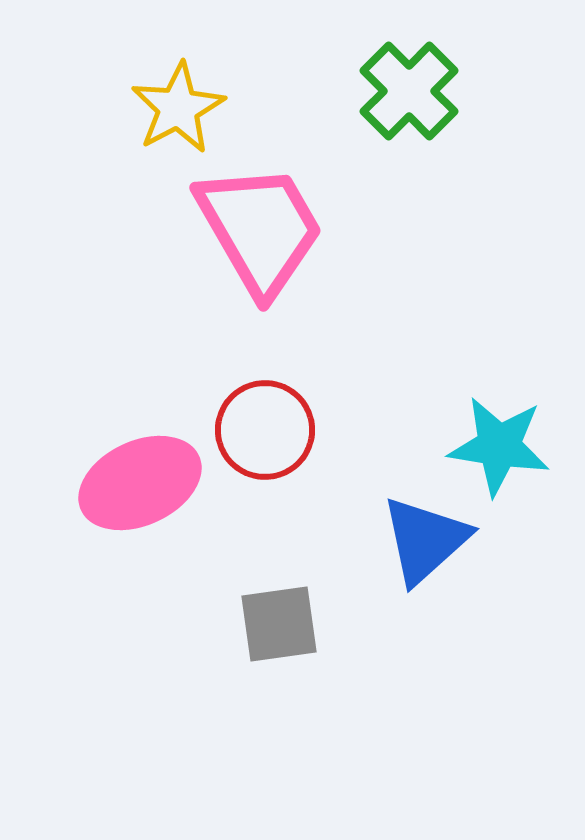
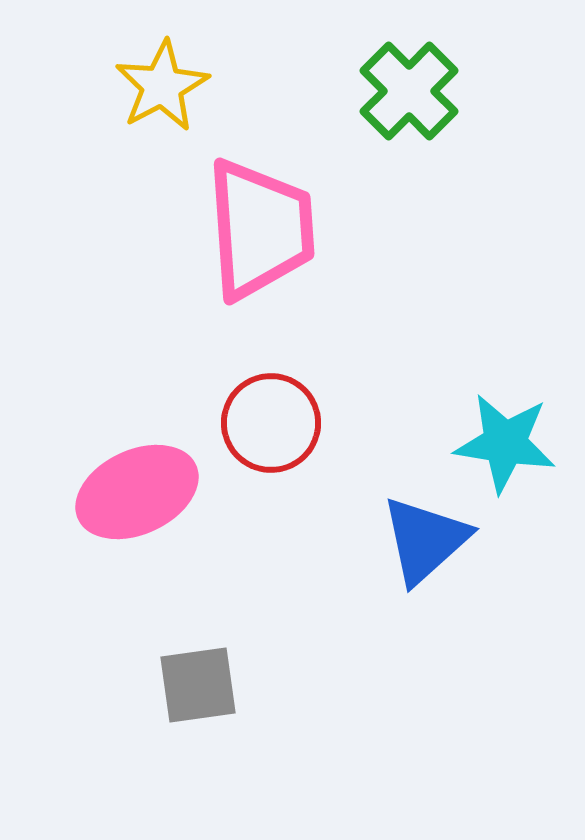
yellow star: moved 16 px left, 22 px up
pink trapezoid: rotated 26 degrees clockwise
red circle: moved 6 px right, 7 px up
cyan star: moved 6 px right, 3 px up
pink ellipse: moved 3 px left, 9 px down
gray square: moved 81 px left, 61 px down
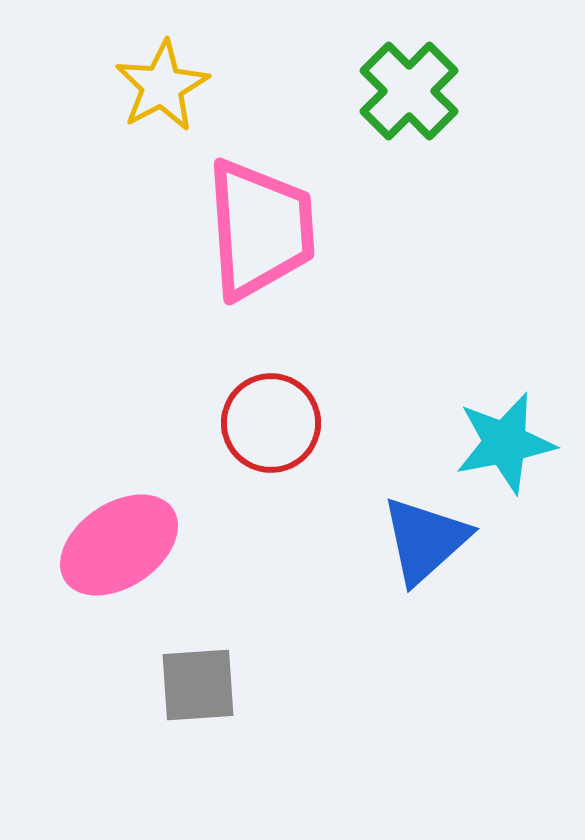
cyan star: rotated 20 degrees counterclockwise
pink ellipse: moved 18 px left, 53 px down; rotated 9 degrees counterclockwise
gray square: rotated 4 degrees clockwise
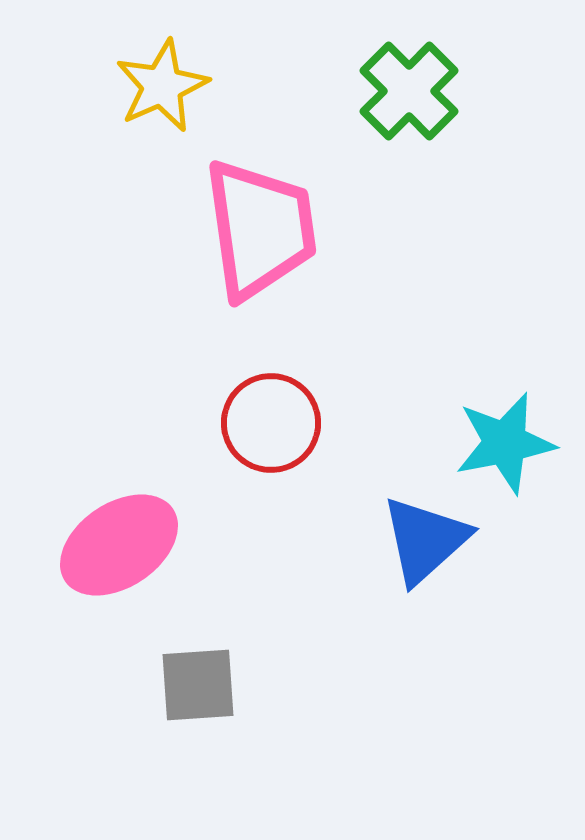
yellow star: rotated 4 degrees clockwise
pink trapezoid: rotated 4 degrees counterclockwise
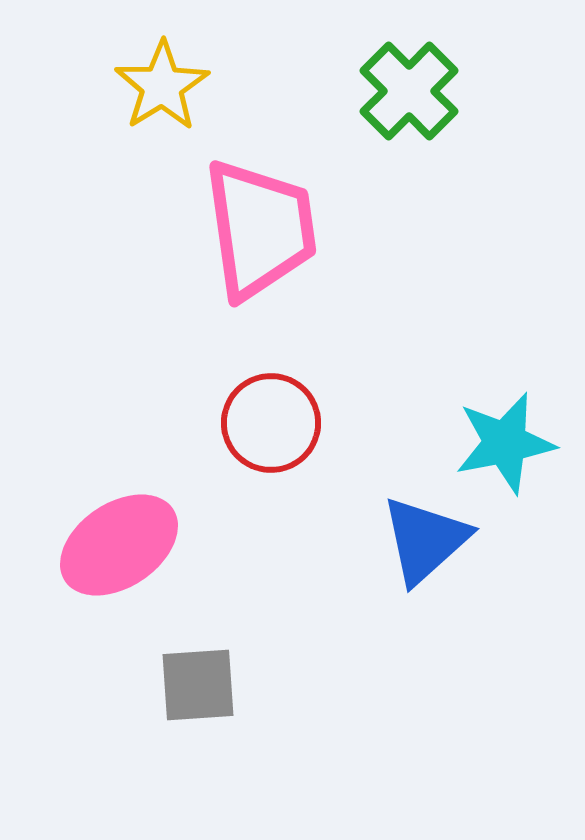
yellow star: rotated 8 degrees counterclockwise
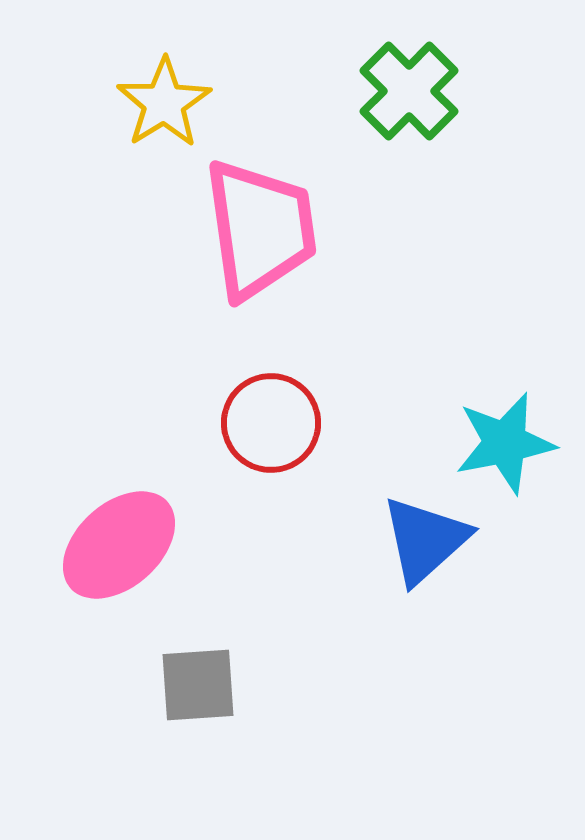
yellow star: moved 2 px right, 17 px down
pink ellipse: rotated 8 degrees counterclockwise
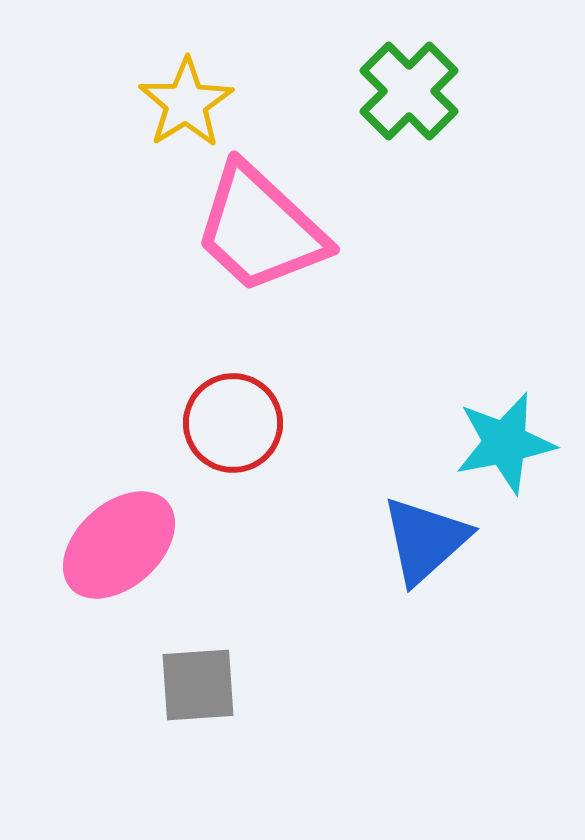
yellow star: moved 22 px right
pink trapezoid: rotated 141 degrees clockwise
red circle: moved 38 px left
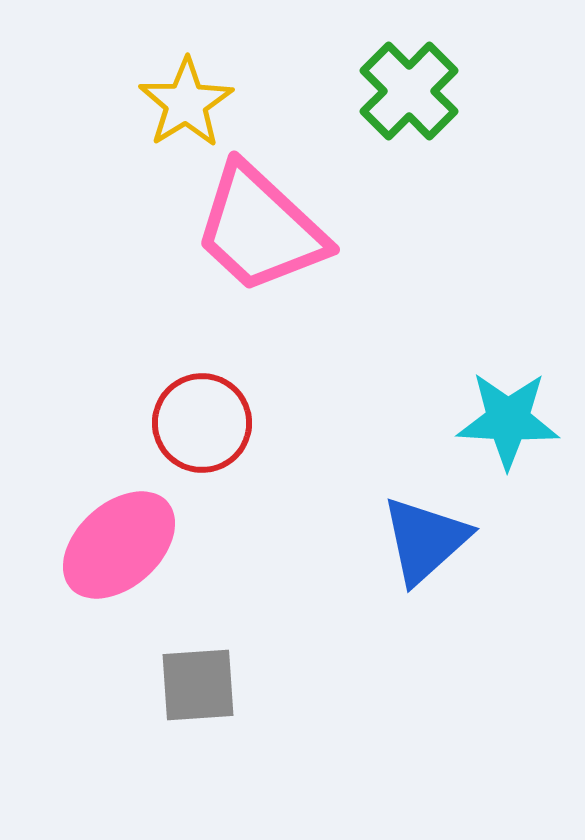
red circle: moved 31 px left
cyan star: moved 3 px right, 23 px up; rotated 14 degrees clockwise
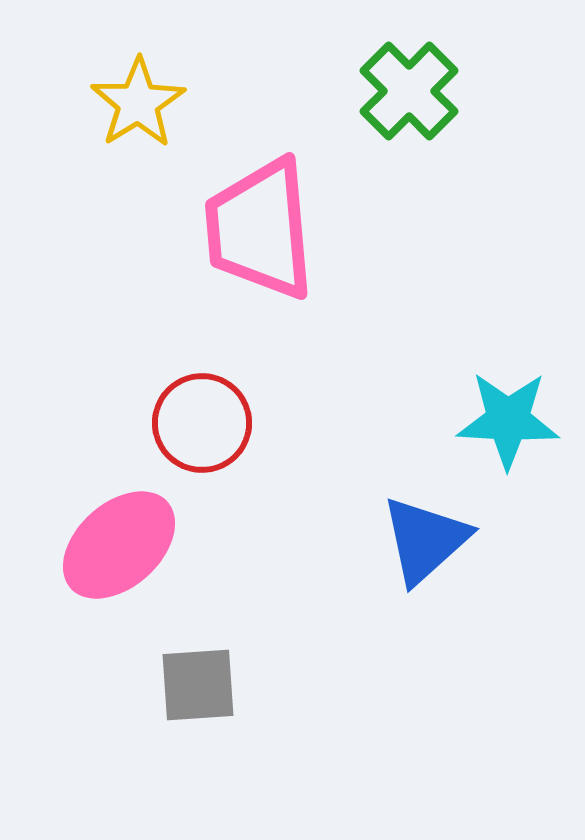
yellow star: moved 48 px left
pink trapezoid: rotated 42 degrees clockwise
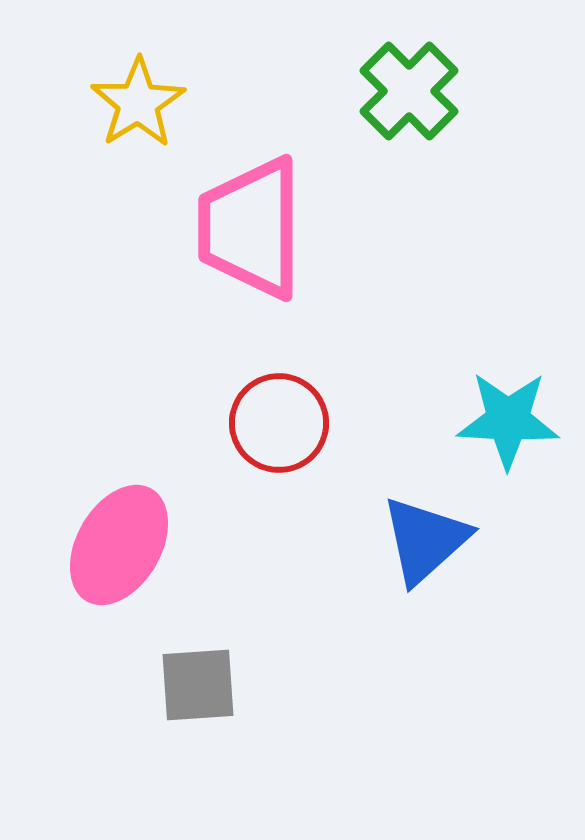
pink trapezoid: moved 9 px left, 1 px up; rotated 5 degrees clockwise
red circle: moved 77 px right
pink ellipse: rotated 18 degrees counterclockwise
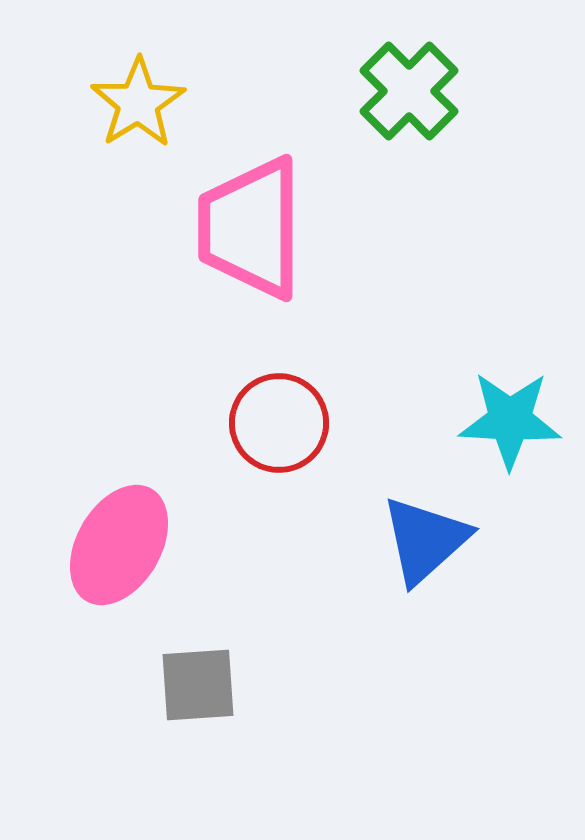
cyan star: moved 2 px right
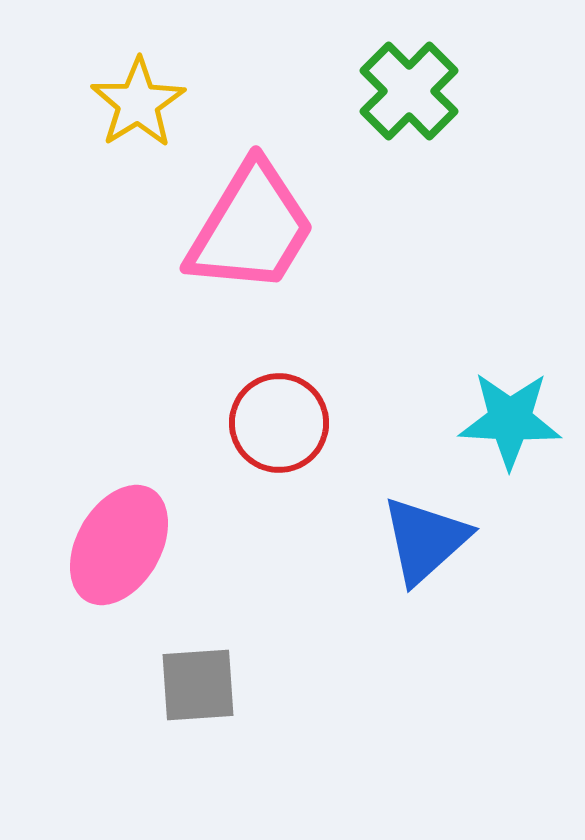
pink trapezoid: rotated 149 degrees counterclockwise
